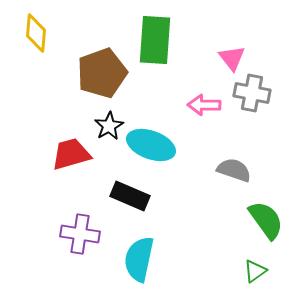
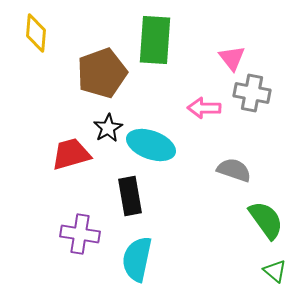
pink arrow: moved 3 px down
black star: moved 1 px left, 2 px down
black rectangle: rotated 57 degrees clockwise
cyan semicircle: moved 2 px left
green triangle: moved 20 px right; rotated 45 degrees counterclockwise
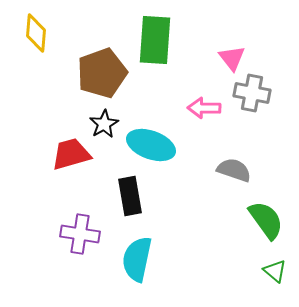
black star: moved 4 px left, 4 px up
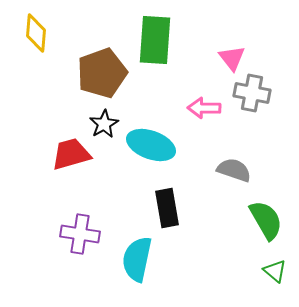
black rectangle: moved 37 px right, 12 px down
green semicircle: rotated 6 degrees clockwise
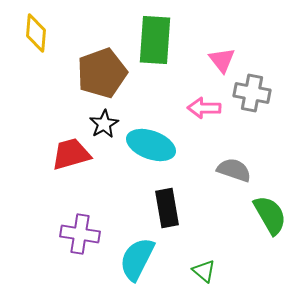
pink triangle: moved 10 px left, 2 px down
green semicircle: moved 4 px right, 5 px up
cyan semicircle: rotated 15 degrees clockwise
green triangle: moved 71 px left
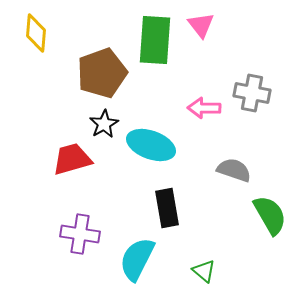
pink triangle: moved 21 px left, 35 px up
red trapezoid: moved 1 px right, 5 px down
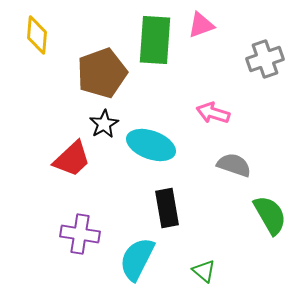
pink triangle: rotated 48 degrees clockwise
yellow diamond: moved 1 px right, 2 px down
gray cross: moved 13 px right, 34 px up; rotated 30 degrees counterclockwise
pink arrow: moved 9 px right, 5 px down; rotated 16 degrees clockwise
red trapezoid: rotated 153 degrees clockwise
gray semicircle: moved 5 px up
